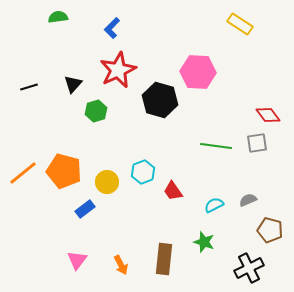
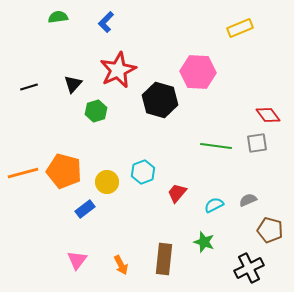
yellow rectangle: moved 4 px down; rotated 55 degrees counterclockwise
blue L-shape: moved 6 px left, 6 px up
orange line: rotated 24 degrees clockwise
red trapezoid: moved 4 px right, 2 px down; rotated 75 degrees clockwise
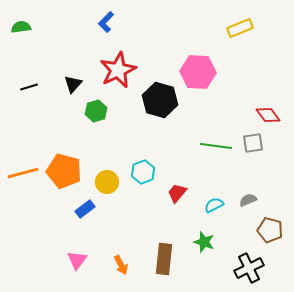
green semicircle: moved 37 px left, 10 px down
gray square: moved 4 px left
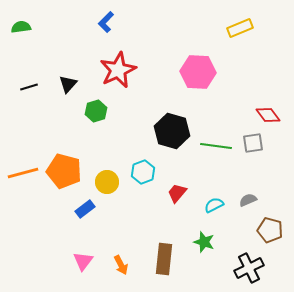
black triangle: moved 5 px left
black hexagon: moved 12 px right, 31 px down
pink triangle: moved 6 px right, 1 px down
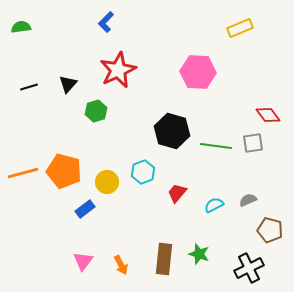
green star: moved 5 px left, 12 px down
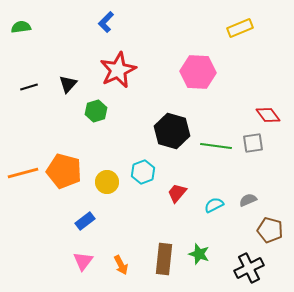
blue rectangle: moved 12 px down
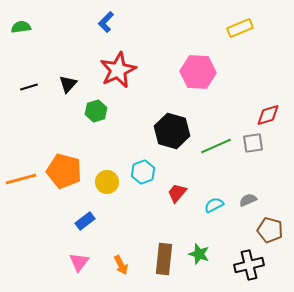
red diamond: rotated 70 degrees counterclockwise
green line: rotated 32 degrees counterclockwise
orange line: moved 2 px left, 6 px down
pink triangle: moved 4 px left, 1 px down
black cross: moved 3 px up; rotated 12 degrees clockwise
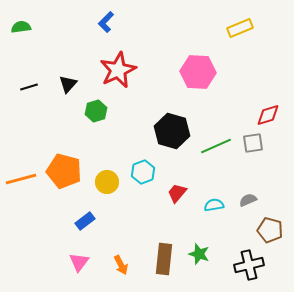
cyan semicircle: rotated 18 degrees clockwise
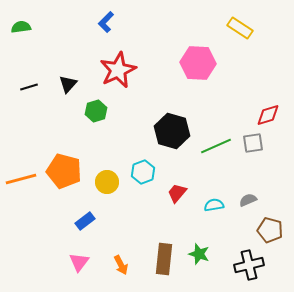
yellow rectangle: rotated 55 degrees clockwise
pink hexagon: moved 9 px up
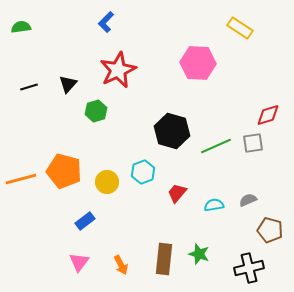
black cross: moved 3 px down
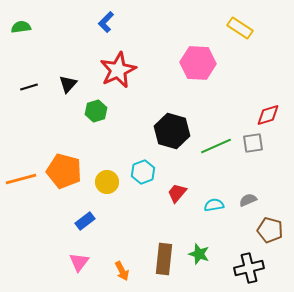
orange arrow: moved 1 px right, 6 px down
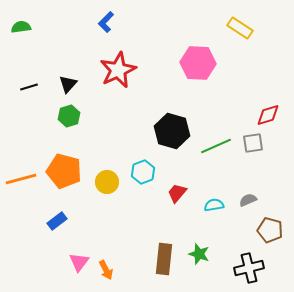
green hexagon: moved 27 px left, 5 px down
blue rectangle: moved 28 px left
orange arrow: moved 16 px left, 1 px up
